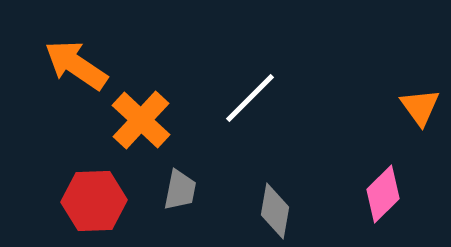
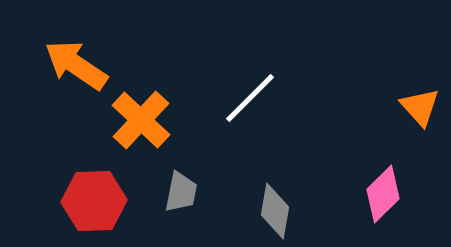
orange triangle: rotated 6 degrees counterclockwise
gray trapezoid: moved 1 px right, 2 px down
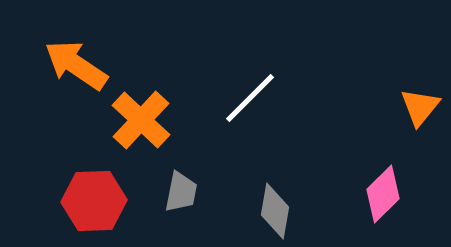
orange triangle: rotated 21 degrees clockwise
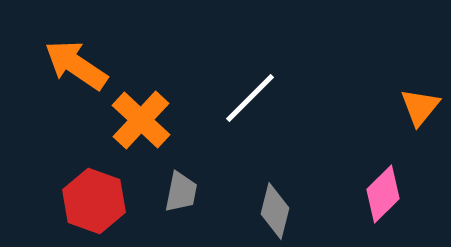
red hexagon: rotated 22 degrees clockwise
gray diamond: rotated 4 degrees clockwise
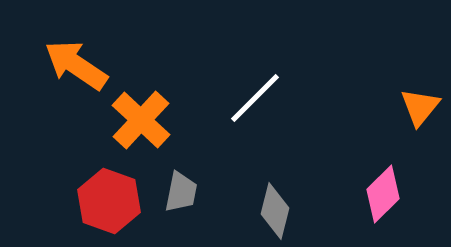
white line: moved 5 px right
red hexagon: moved 15 px right
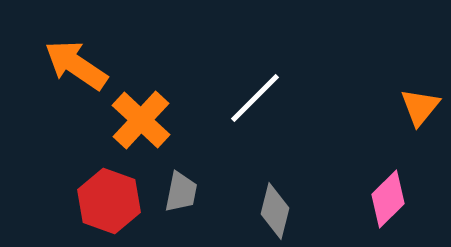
pink diamond: moved 5 px right, 5 px down
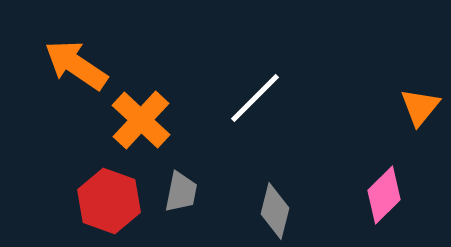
pink diamond: moved 4 px left, 4 px up
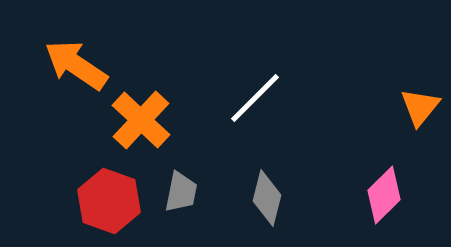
gray diamond: moved 8 px left, 13 px up
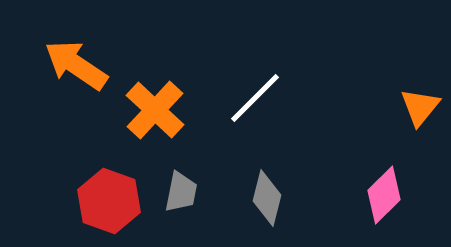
orange cross: moved 14 px right, 10 px up
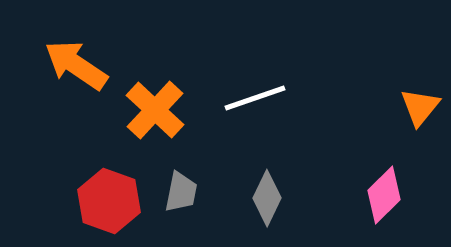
white line: rotated 26 degrees clockwise
gray diamond: rotated 12 degrees clockwise
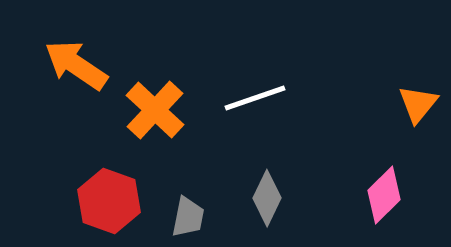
orange triangle: moved 2 px left, 3 px up
gray trapezoid: moved 7 px right, 25 px down
